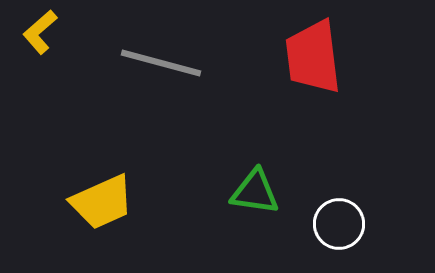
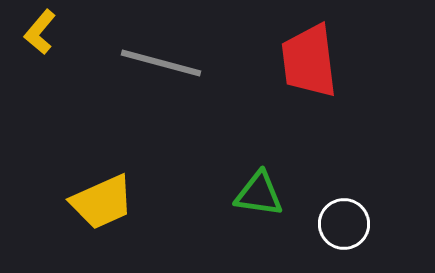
yellow L-shape: rotated 9 degrees counterclockwise
red trapezoid: moved 4 px left, 4 px down
green triangle: moved 4 px right, 2 px down
white circle: moved 5 px right
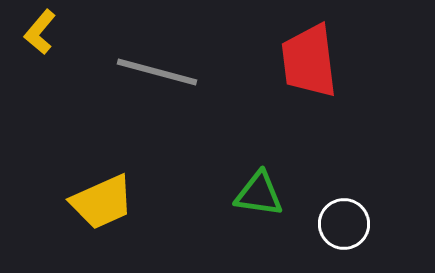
gray line: moved 4 px left, 9 px down
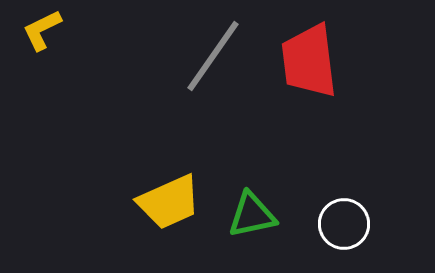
yellow L-shape: moved 2 px right, 2 px up; rotated 24 degrees clockwise
gray line: moved 56 px right, 16 px up; rotated 70 degrees counterclockwise
green triangle: moved 7 px left, 21 px down; rotated 20 degrees counterclockwise
yellow trapezoid: moved 67 px right
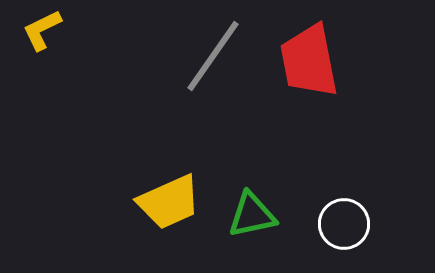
red trapezoid: rotated 4 degrees counterclockwise
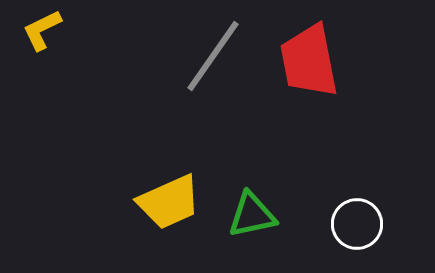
white circle: moved 13 px right
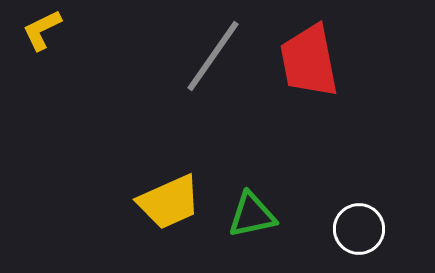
white circle: moved 2 px right, 5 px down
